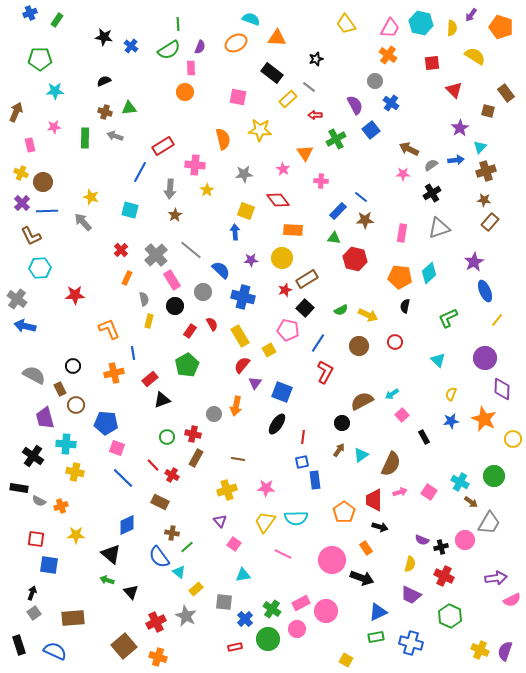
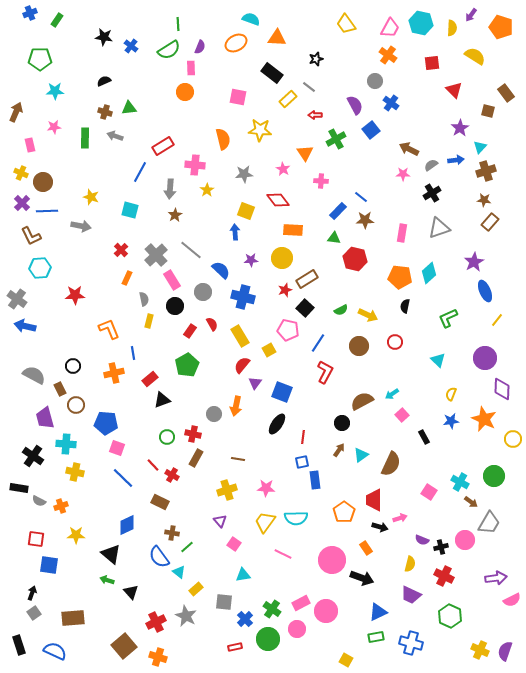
gray arrow at (83, 222): moved 2 px left, 4 px down; rotated 144 degrees clockwise
pink arrow at (400, 492): moved 26 px down
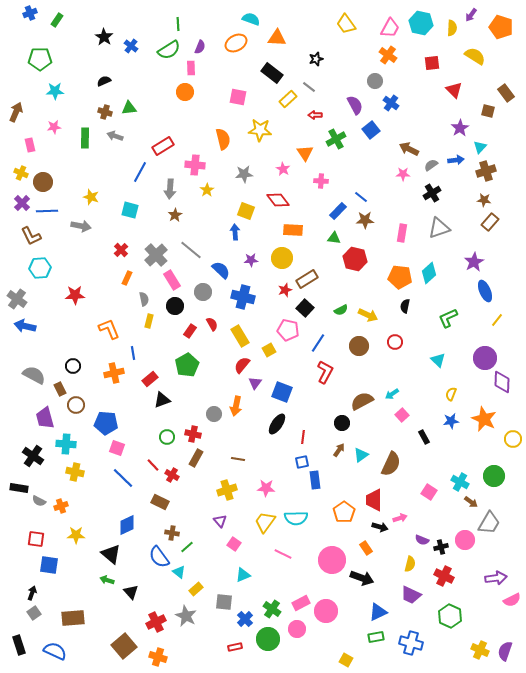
black star at (104, 37): rotated 24 degrees clockwise
purple diamond at (502, 389): moved 7 px up
cyan triangle at (243, 575): rotated 14 degrees counterclockwise
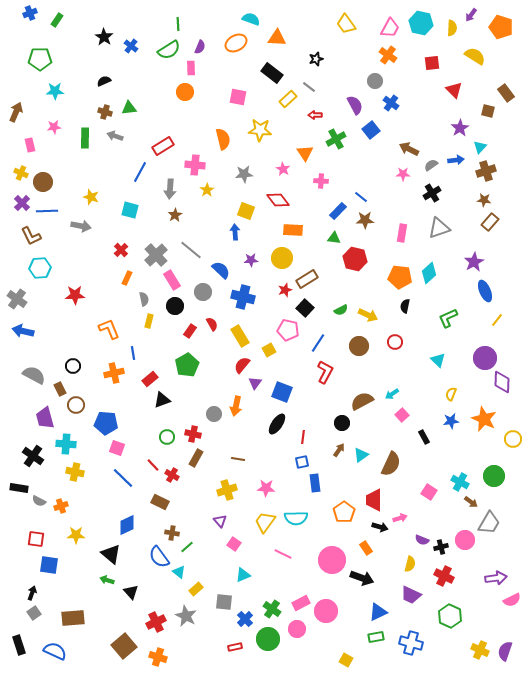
blue arrow at (25, 326): moved 2 px left, 5 px down
blue rectangle at (315, 480): moved 3 px down
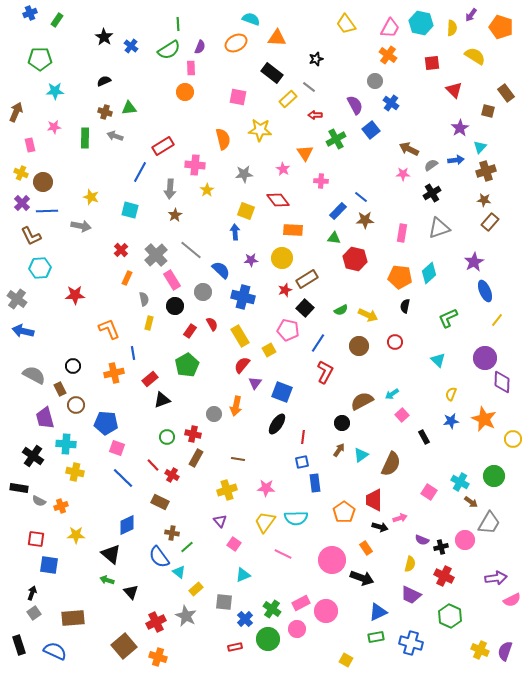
yellow rectangle at (149, 321): moved 2 px down
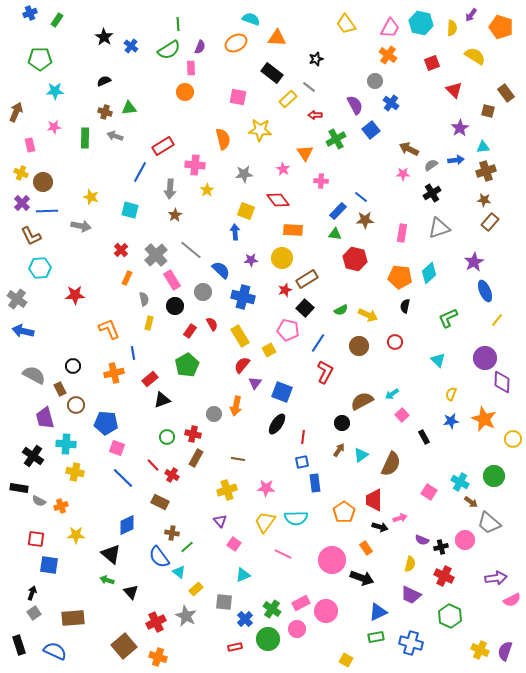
red square at (432, 63): rotated 14 degrees counterclockwise
cyan triangle at (480, 147): moved 3 px right; rotated 40 degrees clockwise
green triangle at (334, 238): moved 1 px right, 4 px up
gray trapezoid at (489, 523): rotated 100 degrees clockwise
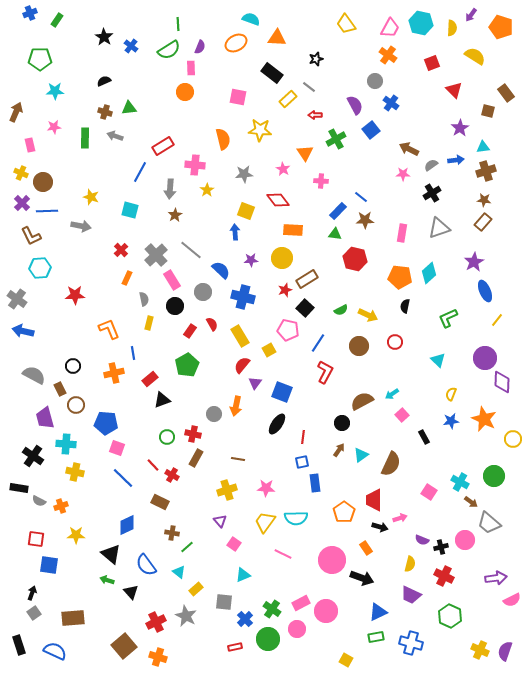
brown rectangle at (490, 222): moved 7 px left
blue semicircle at (159, 557): moved 13 px left, 8 px down
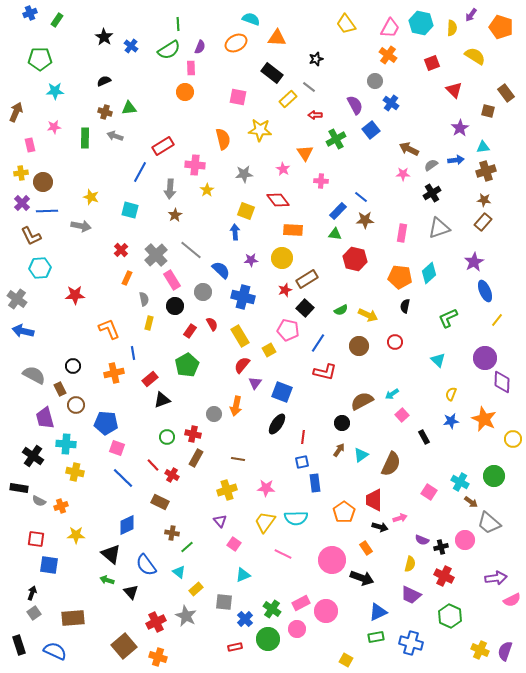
yellow cross at (21, 173): rotated 32 degrees counterclockwise
red L-shape at (325, 372): rotated 75 degrees clockwise
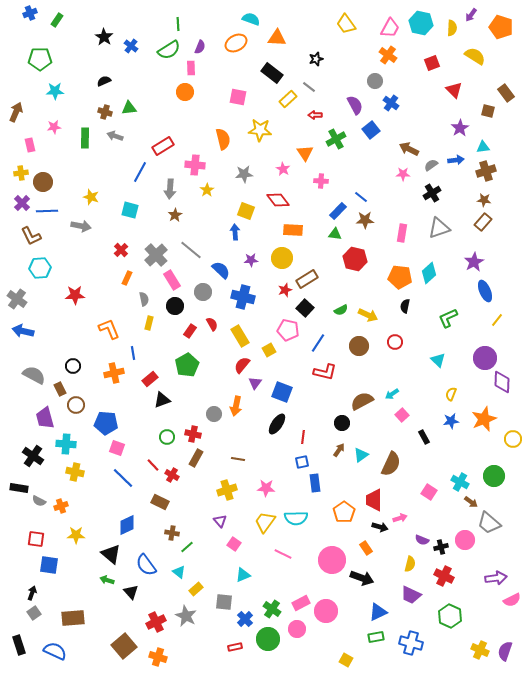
orange star at (484, 419): rotated 25 degrees clockwise
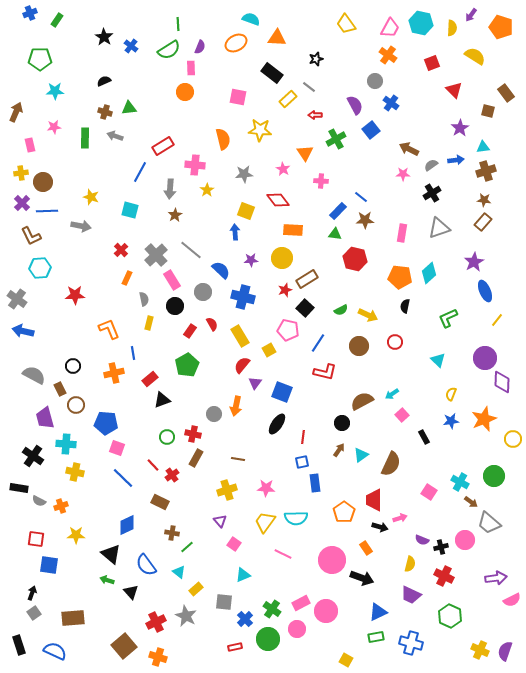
red cross at (172, 475): rotated 24 degrees clockwise
